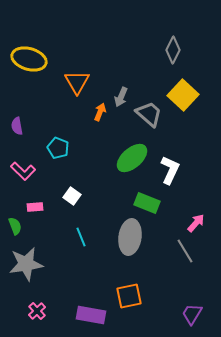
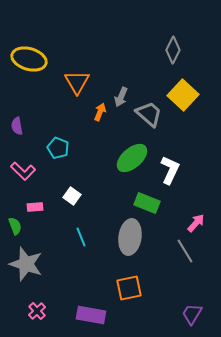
gray star: rotated 28 degrees clockwise
orange square: moved 8 px up
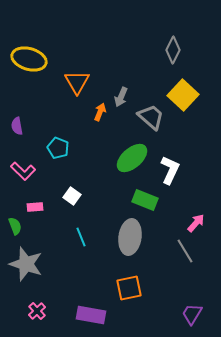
gray trapezoid: moved 2 px right, 3 px down
green rectangle: moved 2 px left, 3 px up
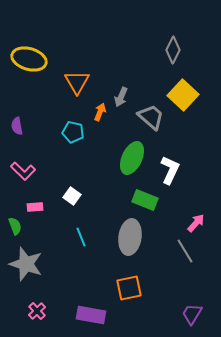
cyan pentagon: moved 15 px right, 16 px up; rotated 10 degrees counterclockwise
green ellipse: rotated 24 degrees counterclockwise
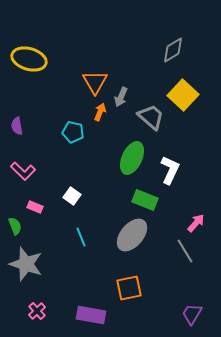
gray diamond: rotated 32 degrees clockwise
orange triangle: moved 18 px right
pink rectangle: rotated 28 degrees clockwise
gray ellipse: moved 2 px right, 2 px up; rotated 32 degrees clockwise
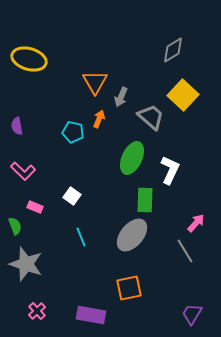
orange arrow: moved 1 px left, 7 px down
green rectangle: rotated 70 degrees clockwise
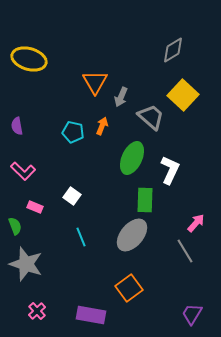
orange arrow: moved 3 px right, 7 px down
orange square: rotated 24 degrees counterclockwise
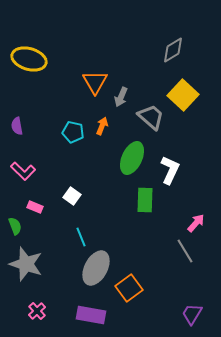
gray ellipse: moved 36 px left, 33 px down; rotated 12 degrees counterclockwise
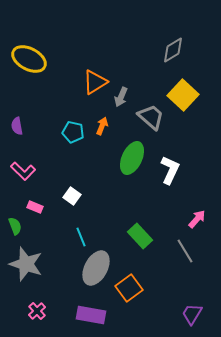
yellow ellipse: rotated 12 degrees clockwise
orange triangle: rotated 28 degrees clockwise
green rectangle: moved 5 px left, 36 px down; rotated 45 degrees counterclockwise
pink arrow: moved 1 px right, 4 px up
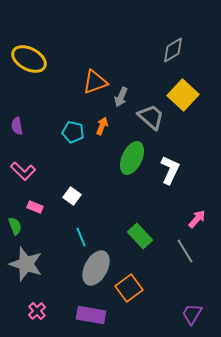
orange triangle: rotated 12 degrees clockwise
